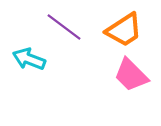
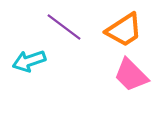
cyan arrow: moved 2 px down; rotated 40 degrees counterclockwise
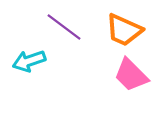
orange trapezoid: rotated 57 degrees clockwise
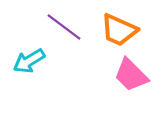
orange trapezoid: moved 5 px left
cyan arrow: rotated 12 degrees counterclockwise
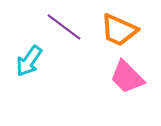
cyan arrow: rotated 24 degrees counterclockwise
pink trapezoid: moved 4 px left, 2 px down
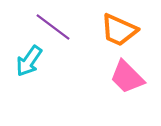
purple line: moved 11 px left
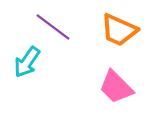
cyan arrow: moved 2 px left, 1 px down
pink trapezoid: moved 11 px left, 10 px down
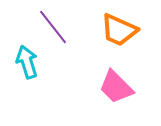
purple line: rotated 15 degrees clockwise
cyan arrow: rotated 128 degrees clockwise
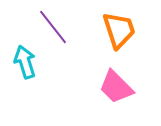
orange trapezoid: rotated 132 degrees counterclockwise
cyan arrow: moved 2 px left
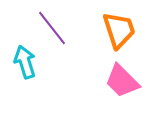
purple line: moved 1 px left, 1 px down
pink trapezoid: moved 6 px right, 6 px up
